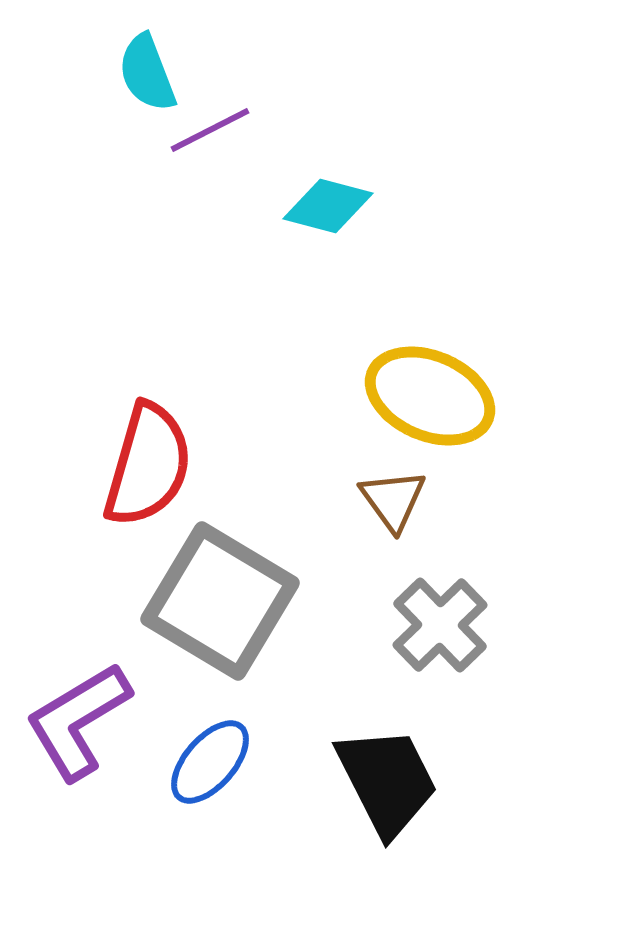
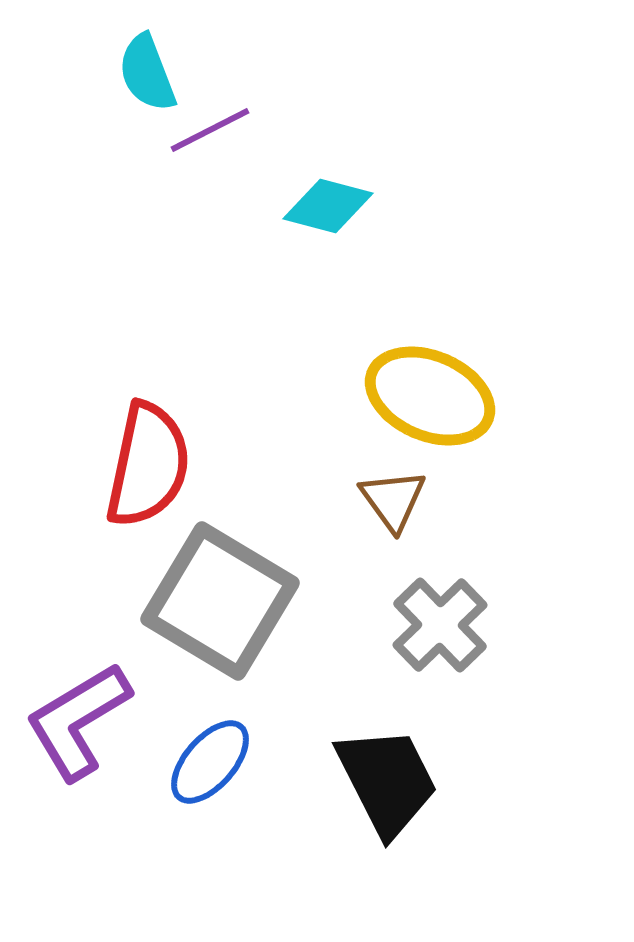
red semicircle: rotated 4 degrees counterclockwise
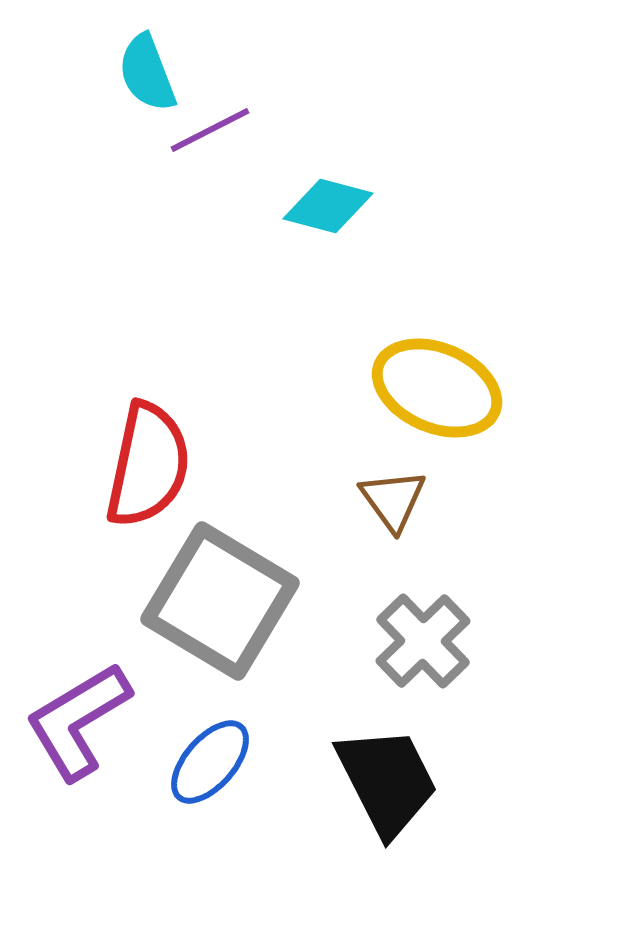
yellow ellipse: moved 7 px right, 8 px up
gray cross: moved 17 px left, 16 px down
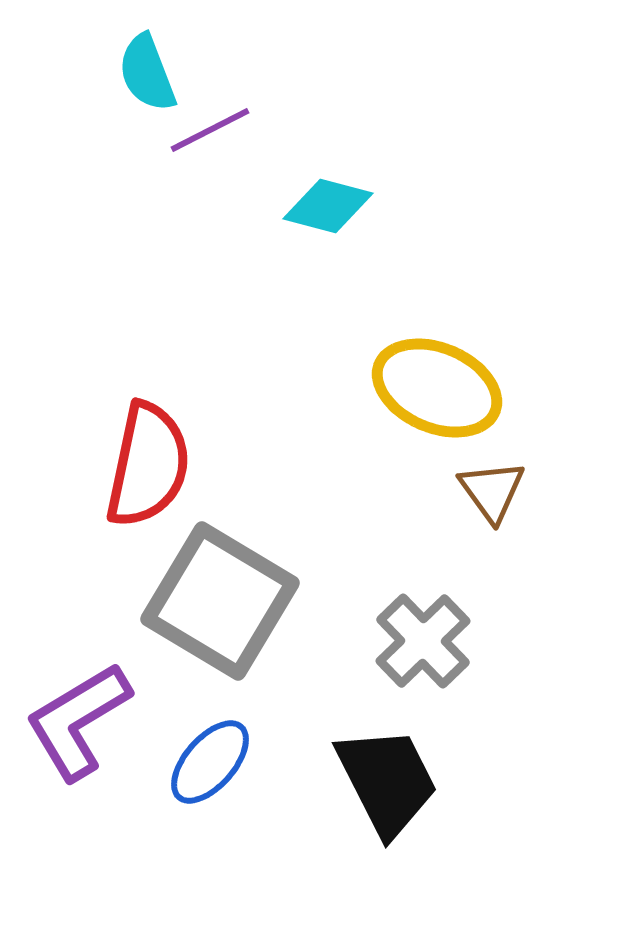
brown triangle: moved 99 px right, 9 px up
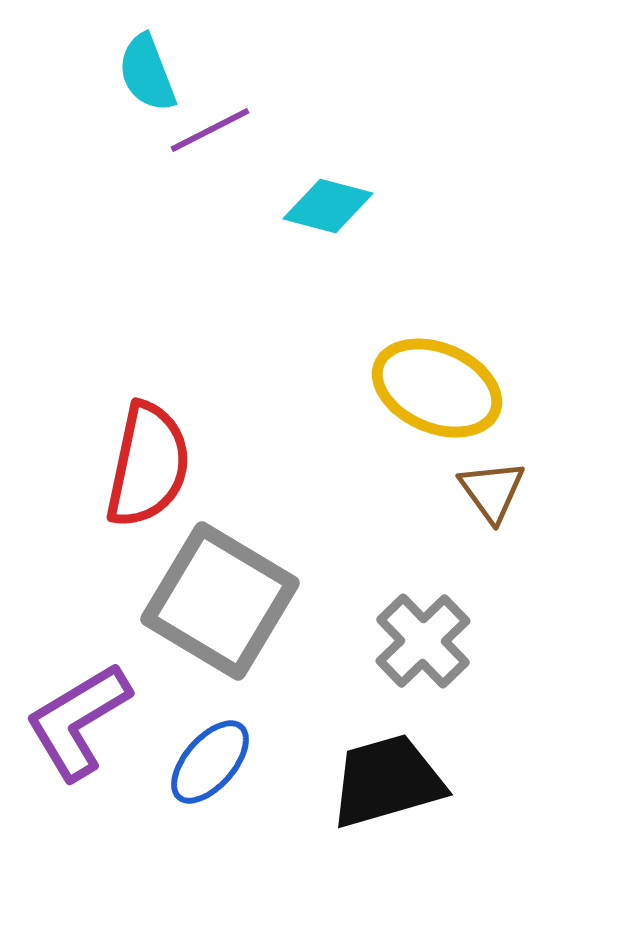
black trapezoid: rotated 79 degrees counterclockwise
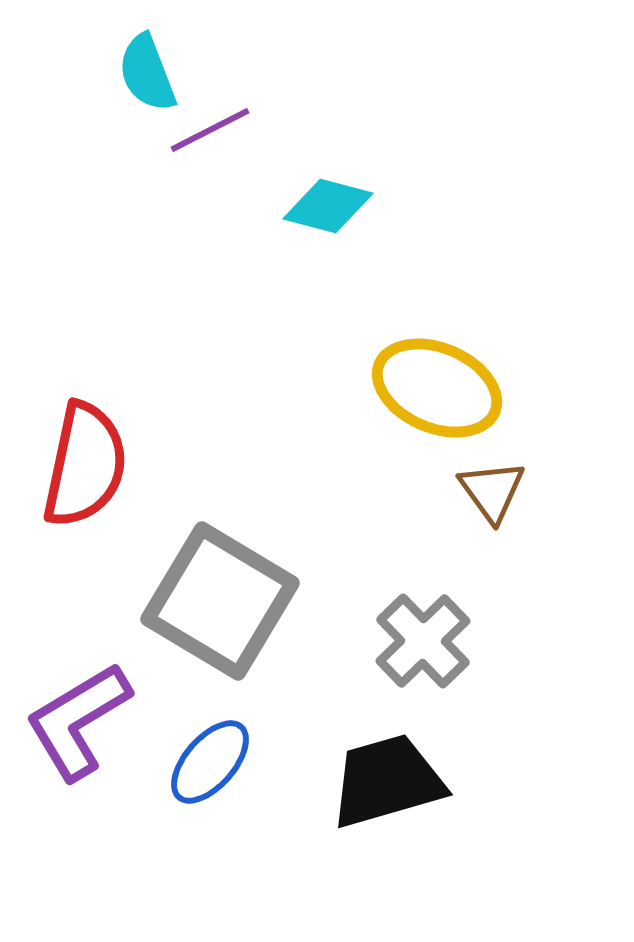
red semicircle: moved 63 px left
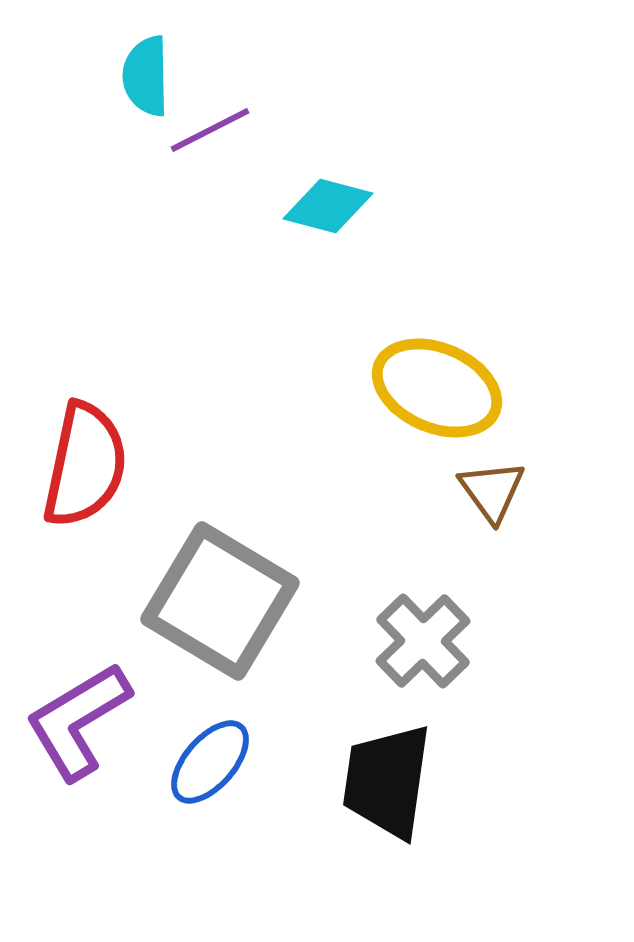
cyan semicircle: moved 1 px left, 3 px down; rotated 20 degrees clockwise
black trapezoid: rotated 66 degrees counterclockwise
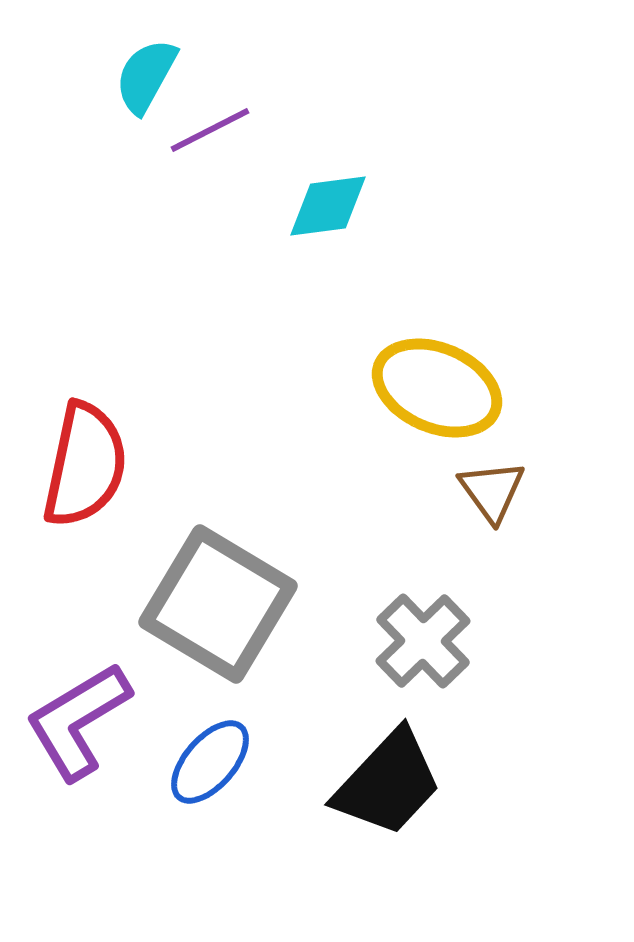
cyan semicircle: rotated 30 degrees clockwise
cyan diamond: rotated 22 degrees counterclockwise
gray square: moved 2 px left, 3 px down
black trapezoid: moved 1 px right, 2 px down; rotated 145 degrees counterclockwise
